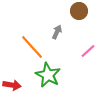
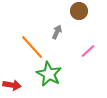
green star: moved 1 px right, 1 px up
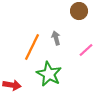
gray arrow: moved 1 px left, 6 px down; rotated 40 degrees counterclockwise
orange line: rotated 68 degrees clockwise
pink line: moved 2 px left, 1 px up
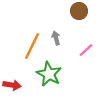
orange line: moved 1 px up
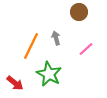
brown circle: moved 1 px down
orange line: moved 1 px left
pink line: moved 1 px up
red arrow: moved 3 px right, 2 px up; rotated 30 degrees clockwise
